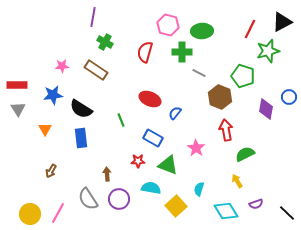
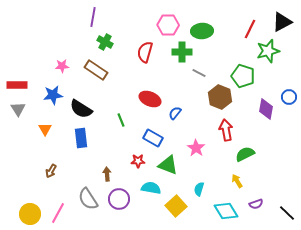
pink hexagon at (168, 25): rotated 15 degrees counterclockwise
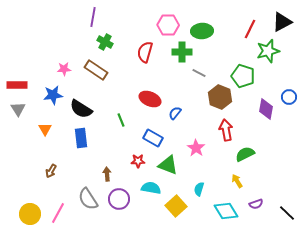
pink star at (62, 66): moved 2 px right, 3 px down
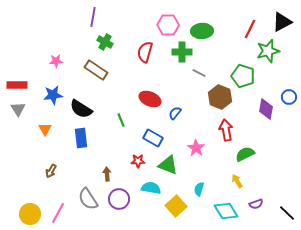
pink star at (64, 69): moved 8 px left, 8 px up
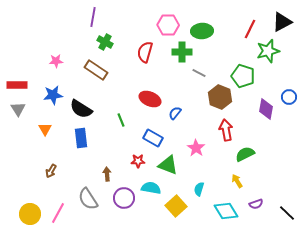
purple circle at (119, 199): moved 5 px right, 1 px up
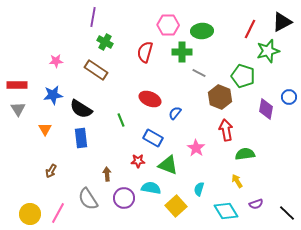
green semicircle at (245, 154): rotated 18 degrees clockwise
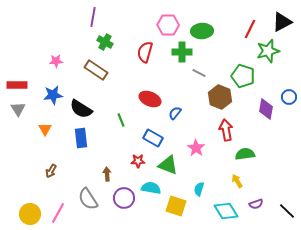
yellow square at (176, 206): rotated 30 degrees counterclockwise
black line at (287, 213): moved 2 px up
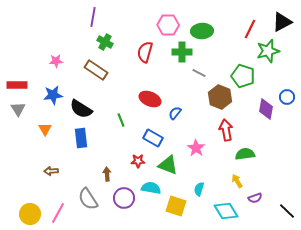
blue circle at (289, 97): moved 2 px left
brown arrow at (51, 171): rotated 56 degrees clockwise
purple semicircle at (256, 204): moved 1 px left, 6 px up
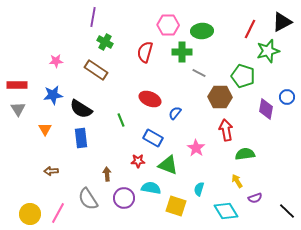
brown hexagon at (220, 97): rotated 20 degrees counterclockwise
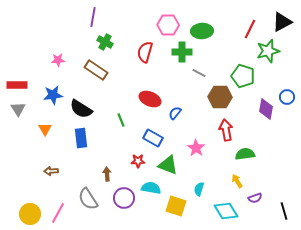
pink star at (56, 61): moved 2 px right, 1 px up
black line at (287, 211): moved 3 px left; rotated 30 degrees clockwise
